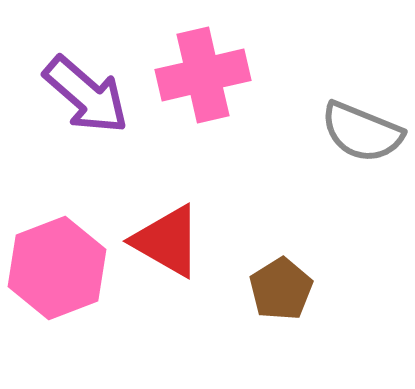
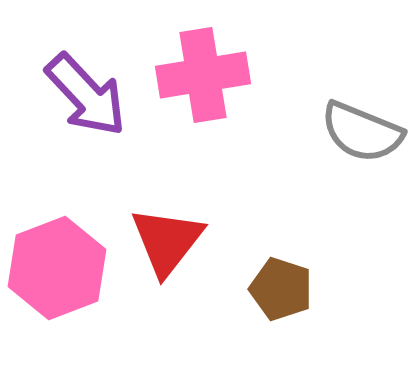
pink cross: rotated 4 degrees clockwise
purple arrow: rotated 6 degrees clockwise
red triangle: rotated 38 degrees clockwise
brown pentagon: rotated 22 degrees counterclockwise
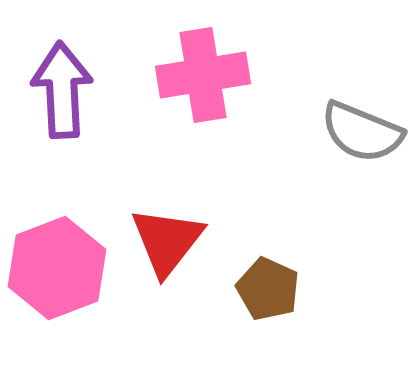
purple arrow: moved 24 px left, 5 px up; rotated 140 degrees counterclockwise
brown pentagon: moved 13 px left; rotated 6 degrees clockwise
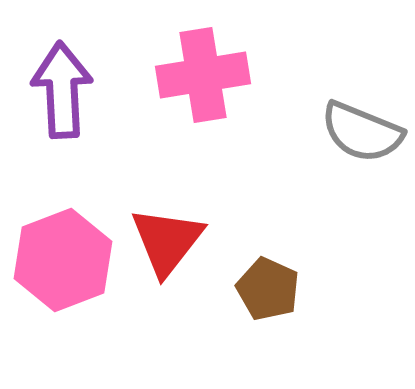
pink hexagon: moved 6 px right, 8 px up
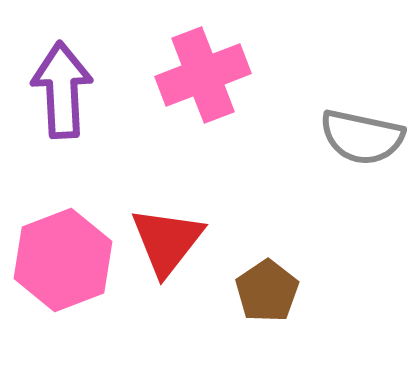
pink cross: rotated 12 degrees counterclockwise
gray semicircle: moved 5 px down; rotated 10 degrees counterclockwise
brown pentagon: moved 1 px left, 2 px down; rotated 14 degrees clockwise
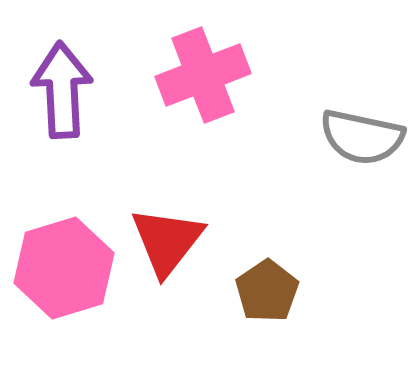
pink hexagon: moved 1 px right, 8 px down; rotated 4 degrees clockwise
